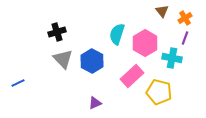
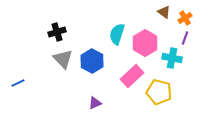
brown triangle: moved 2 px right, 1 px down; rotated 16 degrees counterclockwise
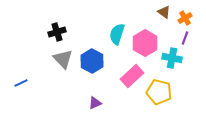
blue line: moved 3 px right
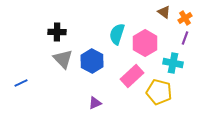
black cross: rotated 18 degrees clockwise
cyan cross: moved 1 px right, 5 px down
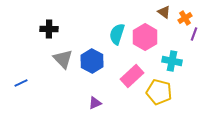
black cross: moved 8 px left, 3 px up
purple line: moved 9 px right, 4 px up
pink hexagon: moved 6 px up
cyan cross: moved 1 px left, 2 px up
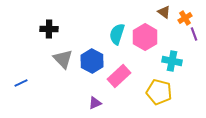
purple line: rotated 40 degrees counterclockwise
pink rectangle: moved 13 px left
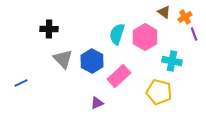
orange cross: moved 1 px up
purple triangle: moved 2 px right
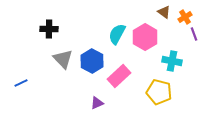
cyan semicircle: rotated 10 degrees clockwise
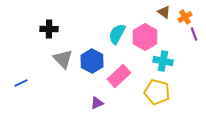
cyan cross: moved 9 px left
yellow pentagon: moved 2 px left
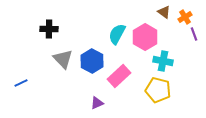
yellow pentagon: moved 1 px right, 2 px up
